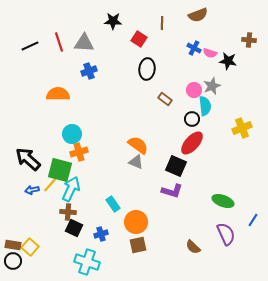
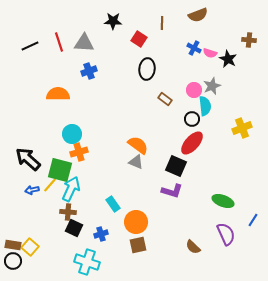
black star at (228, 61): moved 2 px up; rotated 18 degrees clockwise
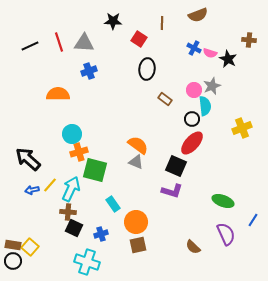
green square at (60, 170): moved 35 px right
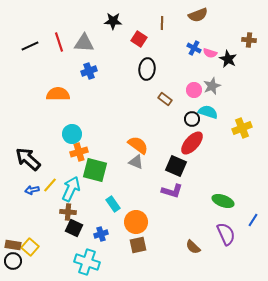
cyan semicircle at (205, 106): moved 3 px right, 6 px down; rotated 66 degrees counterclockwise
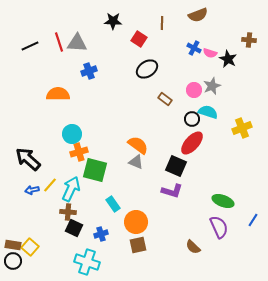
gray triangle at (84, 43): moved 7 px left
black ellipse at (147, 69): rotated 50 degrees clockwise
purple semicircle at (226, 234): moved 7 px left, 7 px up
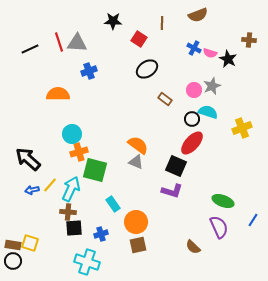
black line at (30, 46): moved 3 px down
black square at (74, 228): rotated 30 degrees counterclockwise
yellow square at (30, 247): moved 4 px up; rotated 24 degrees counterclockwise
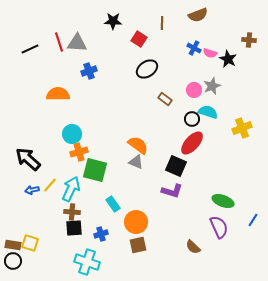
brown cross at (68, 212): moved 4 px right
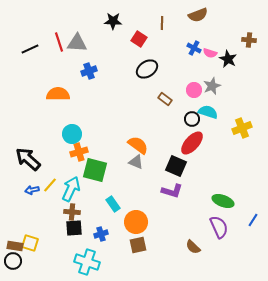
brown rectangle at (13, 245): moved 2 px right, 1 px down
